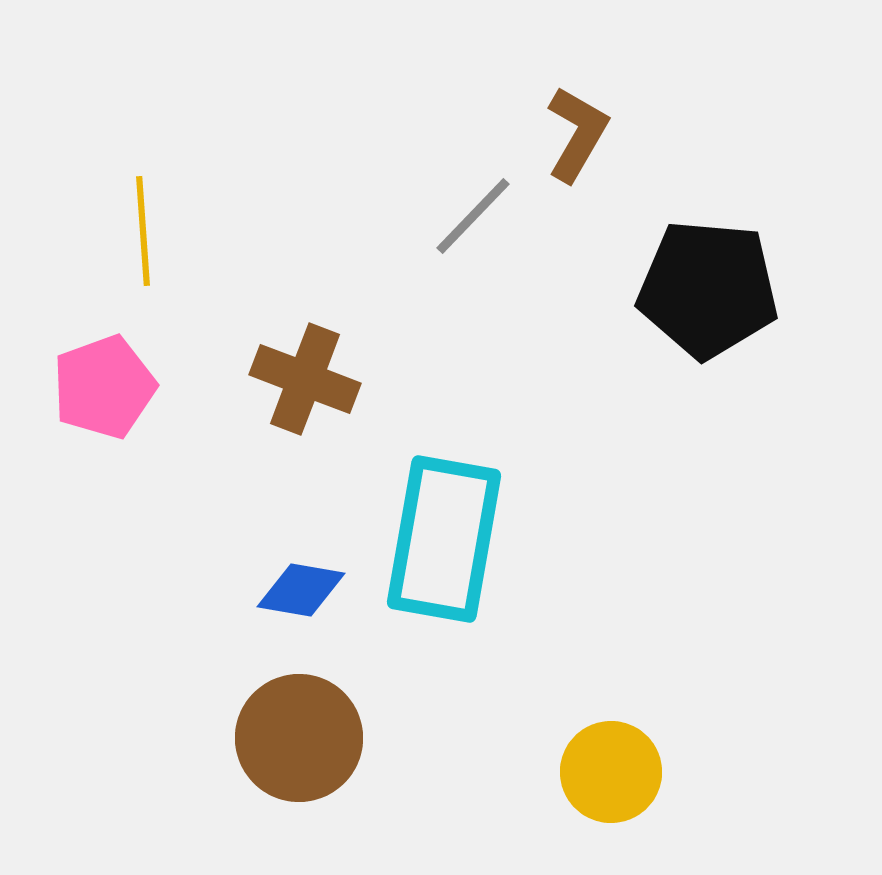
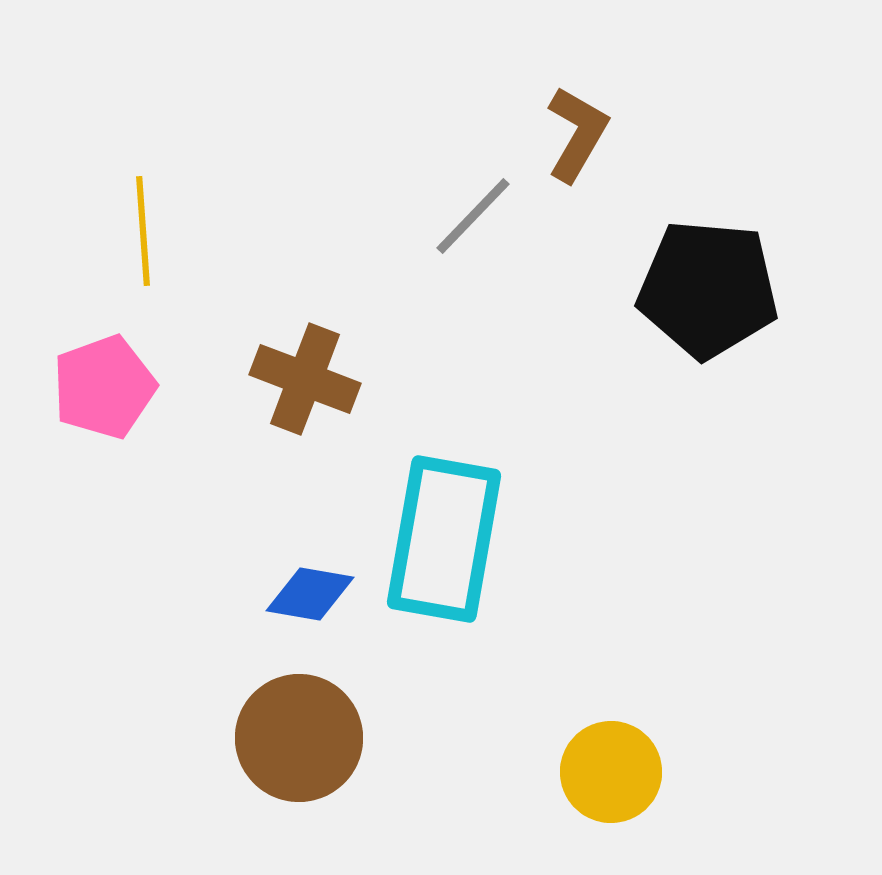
blue diamond: moved 9 px right, 4 px down
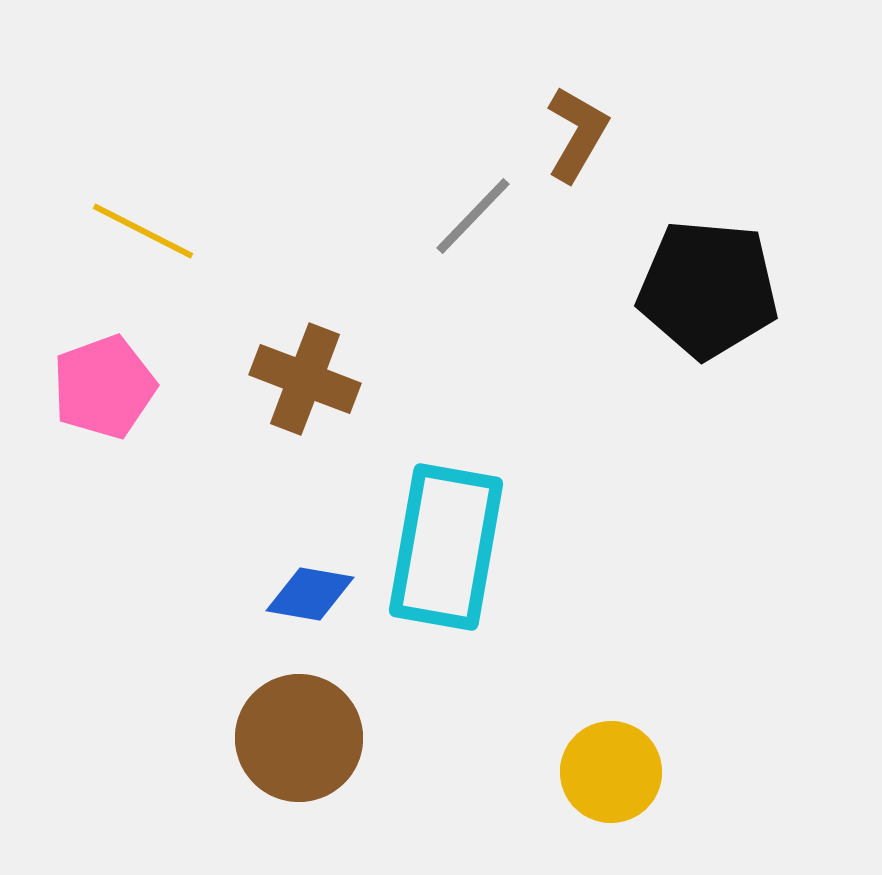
yellow line: rotated 59 degrees counterclockwise
cyan rectangle: moved 2 px right, 8 px down
